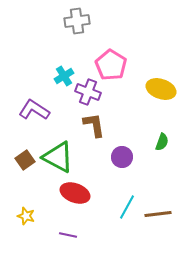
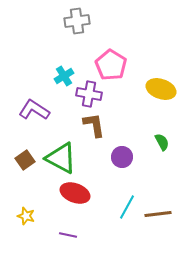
purple cross: moved 1 px right, 2 px down; rotated 10 degrees counterclockwise
green semicircle: rotated 48 degrees counterclockwise
green triangle: moved 3 px right, 1 px down
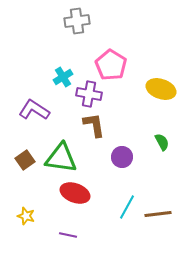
cyan cross: moved 1 px left, 1 px down
green triangle: rotated 20 degrees counterclockwise
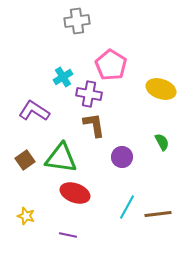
purple L-shape: moved 1 px down
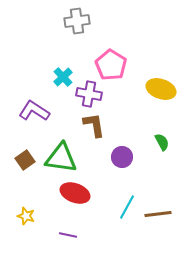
cyan cross: rotated 12 degrees counterclockwise
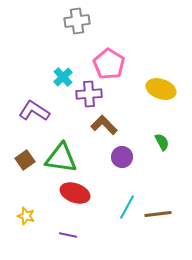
pink pentagon: moved 2 px left, 1 px up
purple cross: rotated 15 degrees counterclockwise
brown L-shape: moved 10 px right; rotated 36 degrees counterclockwise
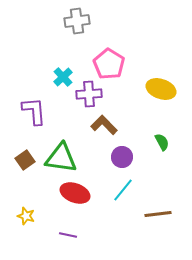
purple L-shape: rotated 52 degrees clockwise
cyan line: moved 4 px left, 17 px up; rotated 10 degrees clockwise
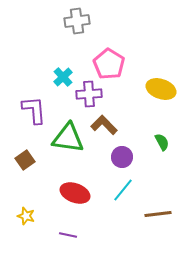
purple L-shape: moved 1 px up
green triangle: moved 7 px right, 20 px up
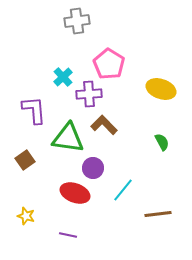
purple circle: moved 29 px left, 11 px down
